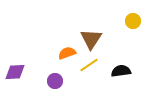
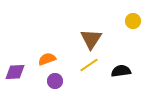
orange semicircle: moved 20 px left, 6 px down
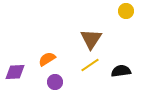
yellow circle: moved 7 px left, 10 px up
orange semicircle: rotated 12 degrees counterclockwise
yellow line: moved 1 px right
purple circle: moved 1 px down
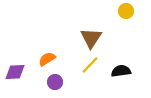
brown triangle: moved 1 px up
yellow line: rotated 12 degrees counterclockwise
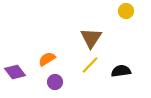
purple diamond: rotated 55 degrees clockwise
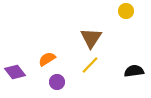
black semicircle: moved 13 px right
purple circle: moved 2 px right
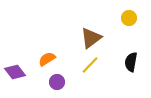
yellow circle: moved 3 px right, 7 px down
brown triangle: rotated 20 degrees clockwise
black semicircle: moved 3 px left, 9 px up; rotated 72 degrees counterclockwise
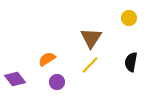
brown triangle: rotated 20 degrees counterclockwise
purple diamond: moved 7 px down
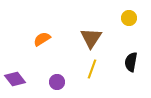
orange semicircle: moved 5 px left, 20 px up
yellow line: moved 2 px right, 4 px down; rotated 24 degrees counterclockwise
